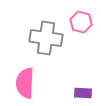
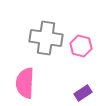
pink hexagon: moved 24 px down
purple rectangle: rotated 36 degrees counterclockwise
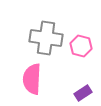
pink semicircle: moved 7 px right, 4 px up
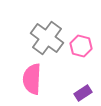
gray cross: moved 1 px right; rotated 28 degrees clockwise
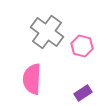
gray cross: moved 6 px up
pink hexagon: moved 1 px right
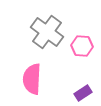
pink hexagon: rotated 10 degrees counterclockwise
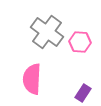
pink hexagon: moved 2 px left, 4 px up
purple rectangle: rotated 24 degrees counterclockwise
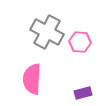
gray cross: rotated 8 degrees counterclockwise
purple rectangle: rotated 42 degrees clockwise
